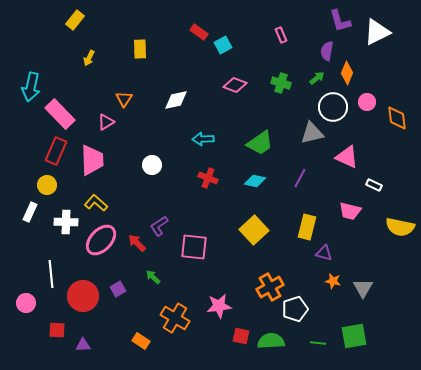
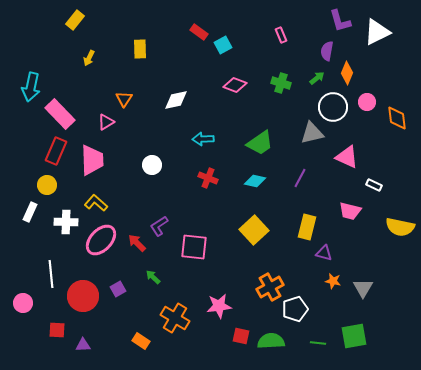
pink circle at (26, 303): moved 3 px left
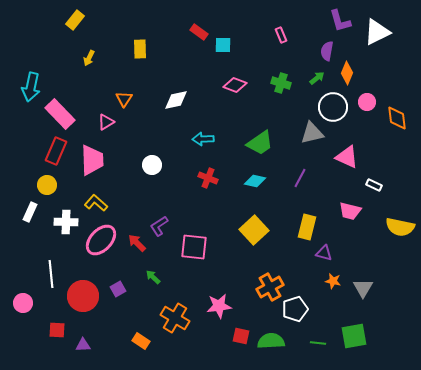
cyan square at (223, 45): rotated 30 degrees clockwise
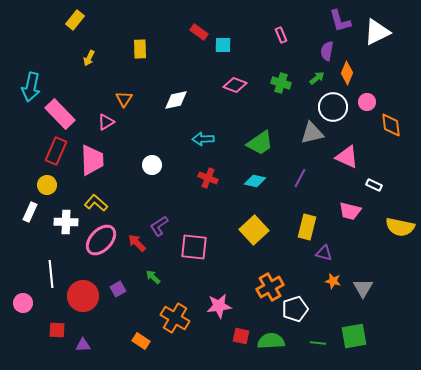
orange diamond at (397, 118): moved 6 px left, 7 px down
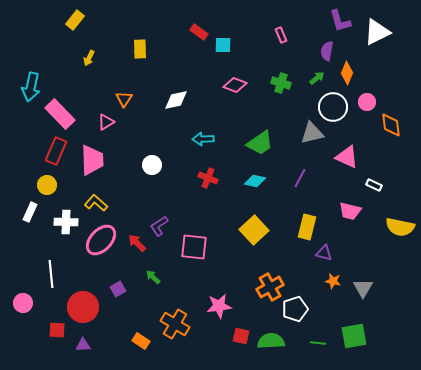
red circle at (83, 296): moved 11 px down
orange cross at (175, 318): moved 6 px down
